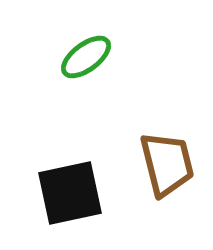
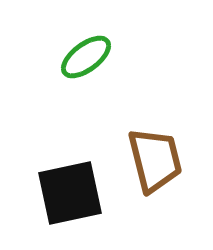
brown trapezoid: moved 12 px left, 4 px up
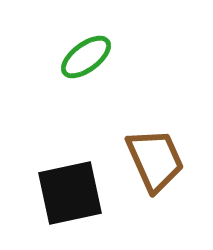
brown trapezoid: rotated 10 degrees counterclockwise
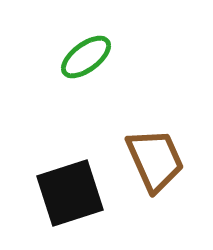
black square: rotated 6 degrees counterclockwise
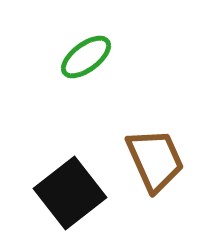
black square: rotated 20 degrees counterclockwise
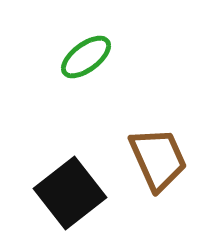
brown trapezoid: moved 3 px right, 1 px up
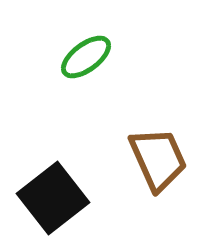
black square: moved 17 px left, 5 px down
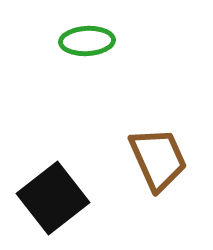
green ellipse: moved 1 px right, 16 px up; rotated 34 degrees clockwise
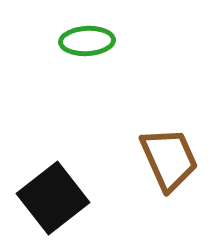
brown trapezoid: moved 11 px right
